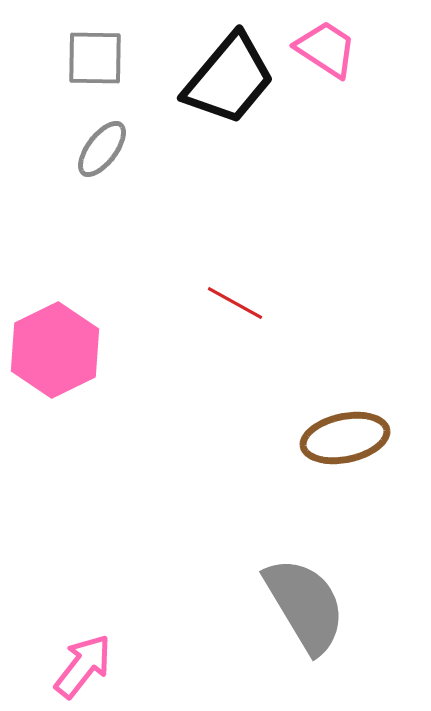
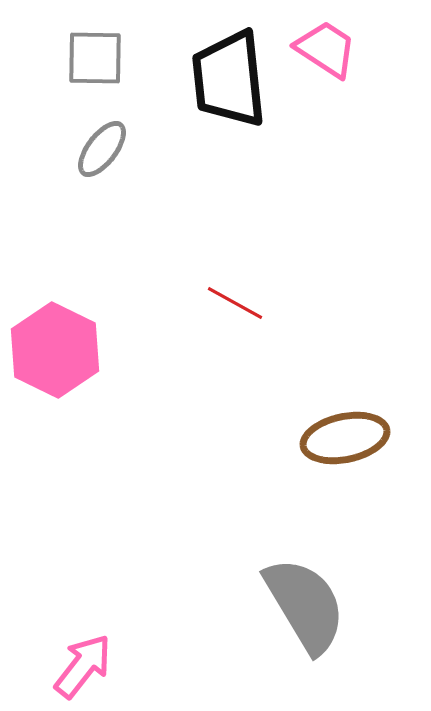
black trapezoid: rotated 134 degrees clockwise
pink hexagon: rotated 8 degrees counterclockwise
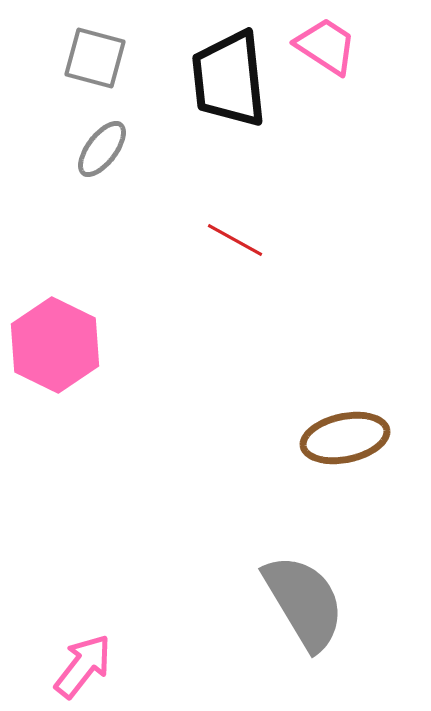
pink trapezoid: moved 3 px up
gray square: rotated 14 degrees clockwise
red line: moved 63 px up
pink hexagon: moved 5 px up
gray semicircle: moved 1 px left, 3 px up
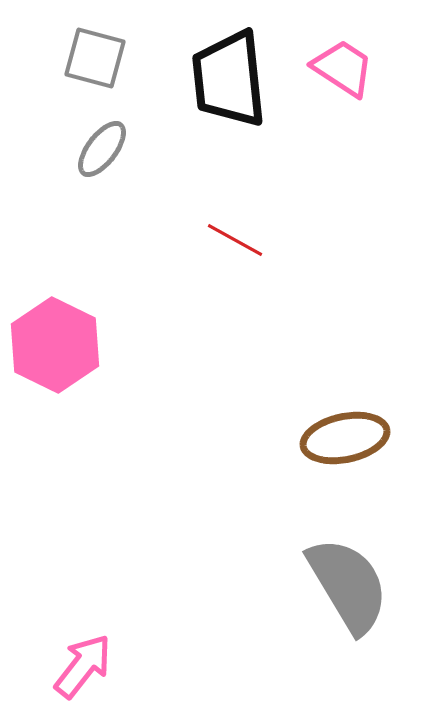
pink trapezoid: moved 17 px right, 22 px down
gray semicircle: moved 44 px right, 17 px up
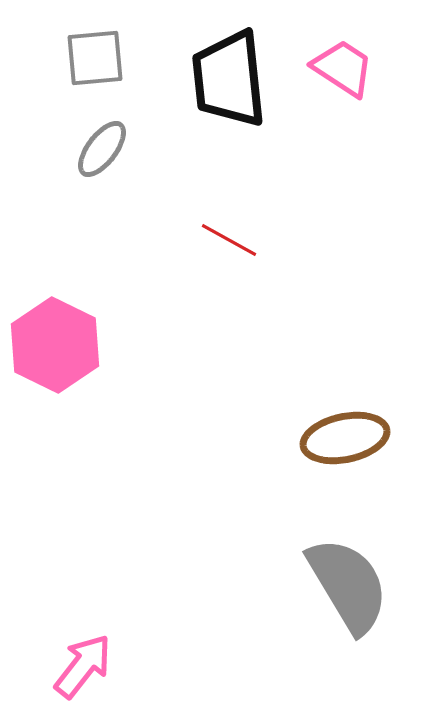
gray square: rotated 20 degrees counterclockwise
red line: moved 6 px left
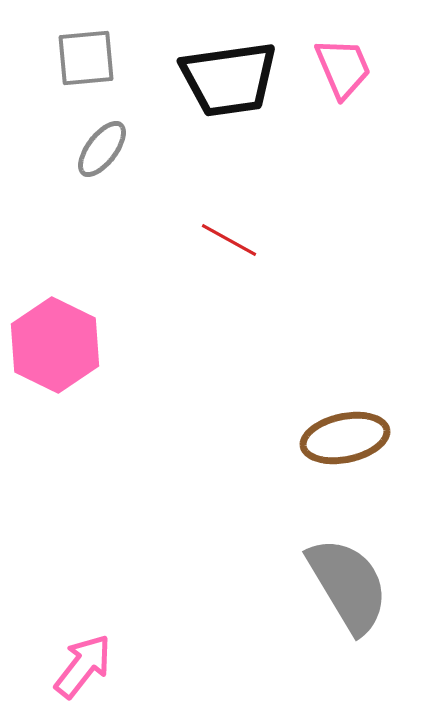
gray square: moved 9 px left
pink trapezoid: rotated 34 degrees clockwise
black trapezoid: rotated 92 degrees counterclockwise
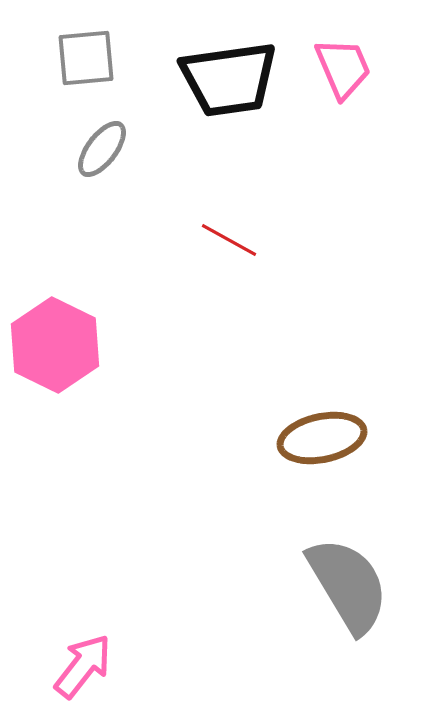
brown ellipse: moved 23 px left
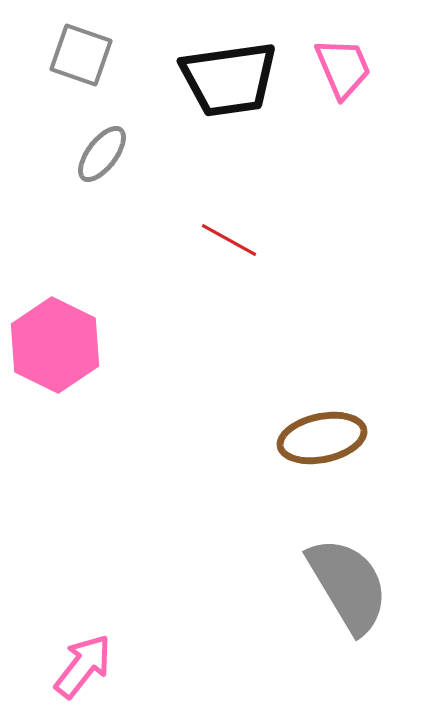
gray square: moved 5 px left, 3 px up; rotated 24 degrees clockwise
gray ellipse: moved 5 px down
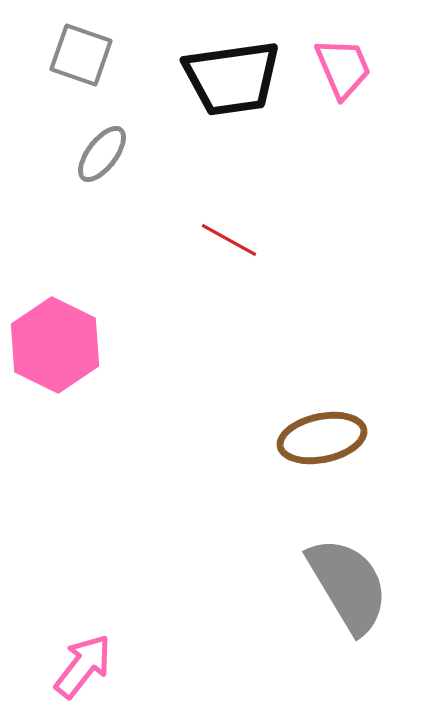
black trapezoid: moved 3 px right, 1 px up
